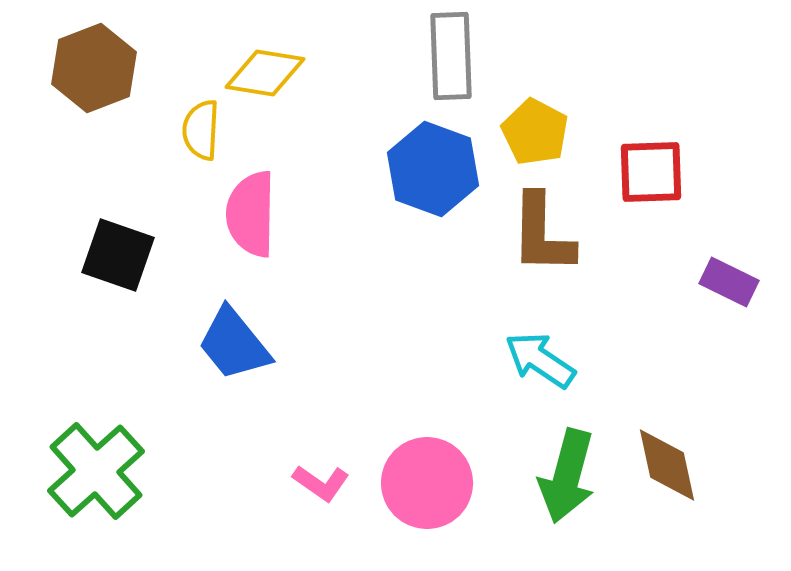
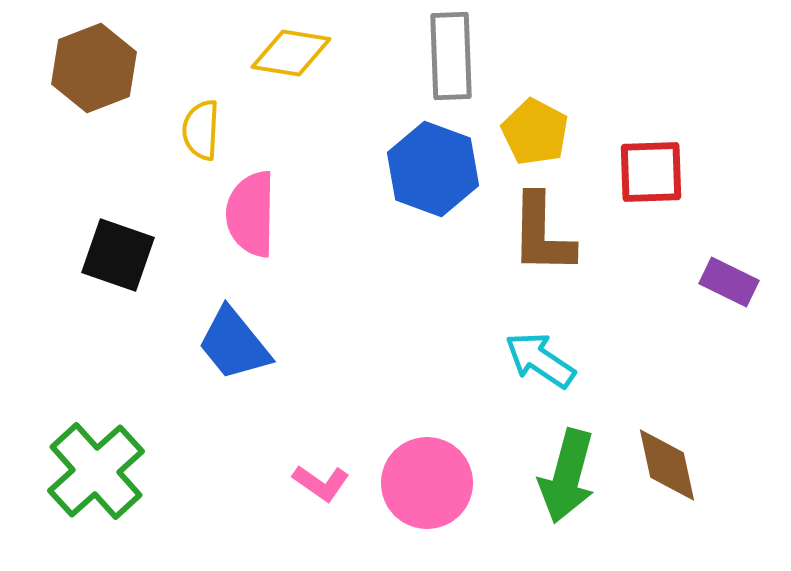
yellow diamond: moved 26 px right, 20 px up
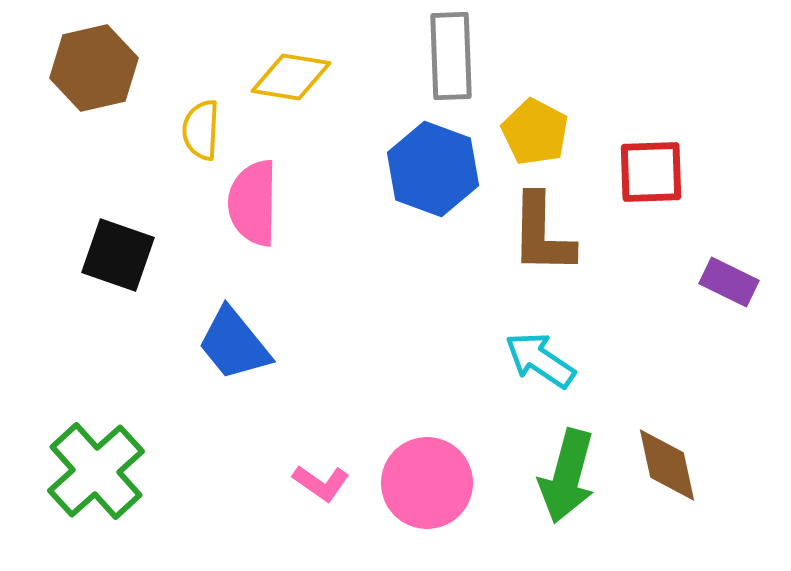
yellow diamond: moved 24 px down
brown hexagon: rotated 8 degrees clockwise
pink semicircle: moved 2 px right, 11 px up
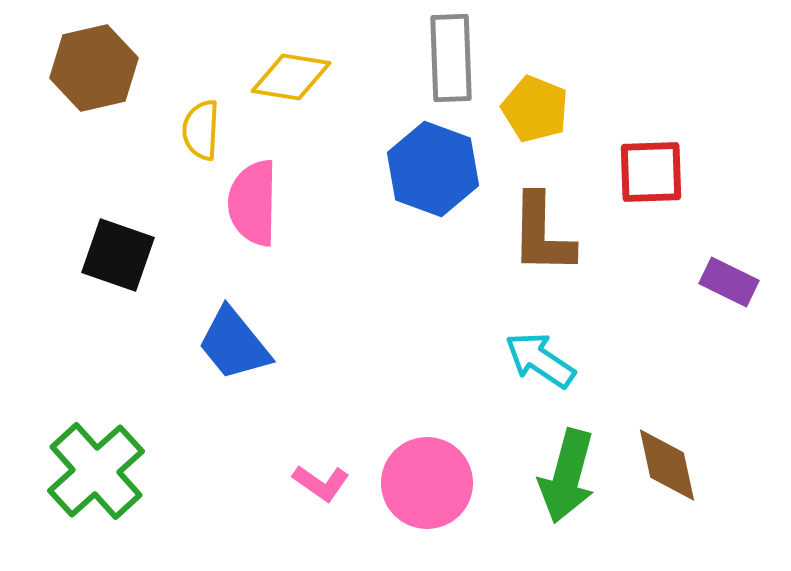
gray rectangle: moved 2 px down
yellow pentagon: moved 23 px up; rotated 6 degrees counterclockwise
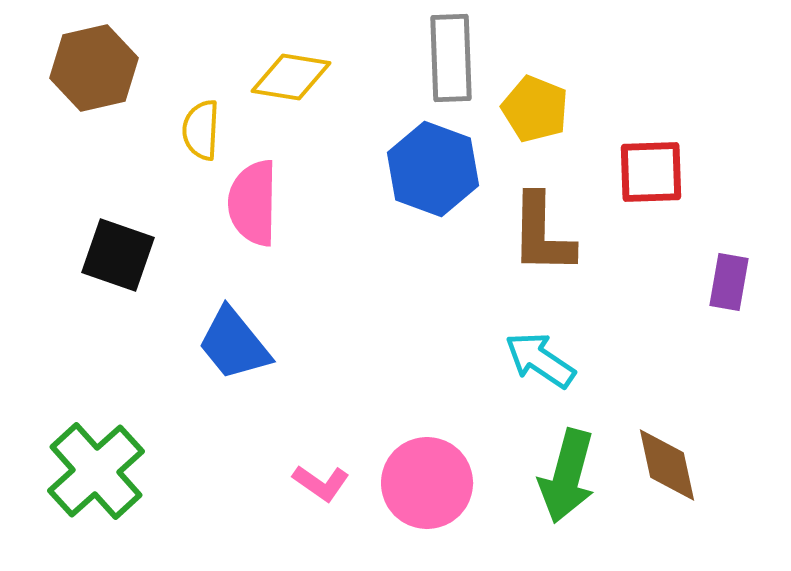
purple rectangle: rotated 74 degrees clockwise
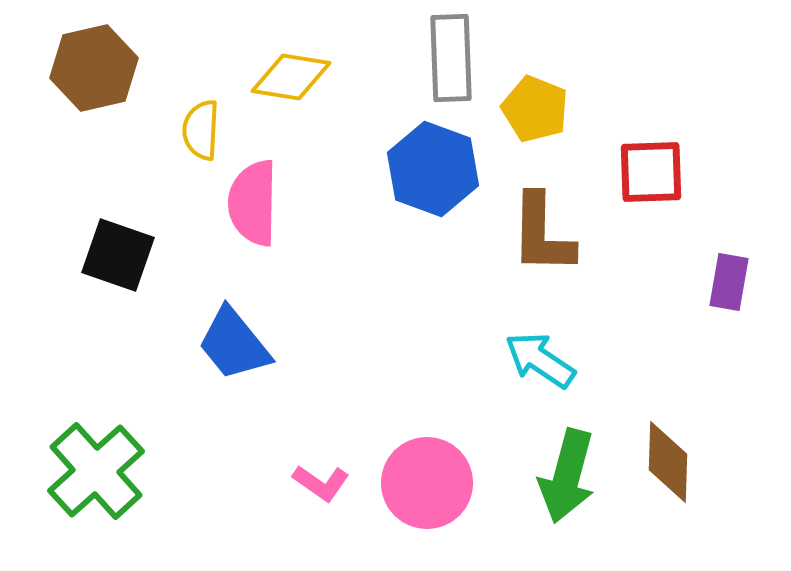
brown diamond: moved 1 px right, 3 px up; rotated 14 degrees clockwise
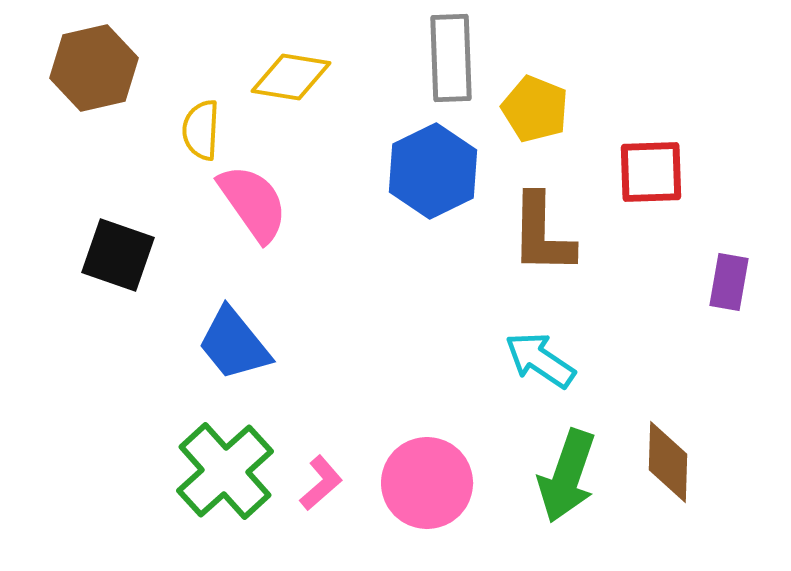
blue hexagon: moved 2 px down; rotated 14 degrees clockwise
pink semicircle: rotated 144 degrees clockwise
green cross: moved 129 px right
green arrow: rotated 4 degrees clockwise
pink L-shape: rotated 76 degrees counterclockwise
